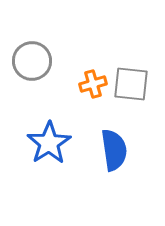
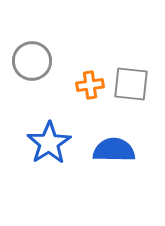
orange cross: moved 3 px left, 1 px down; rotated 8 degrees clockwise
blue semicircle: rotated 81 degrees counterclockwise
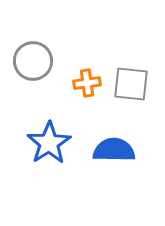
gray circle: moved 1 px right
orange cross: moved 3 px left, 2 px up
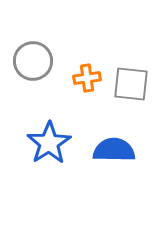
orange cross: moved 5 px up
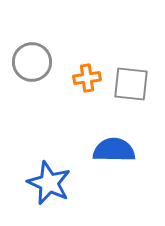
gray circle: moved 1 px left, 1 px down
blue star: moved 40 px down; rotated 15 degrees counterclockwise
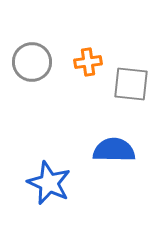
orange cross: moved 1 px right, 16 px up
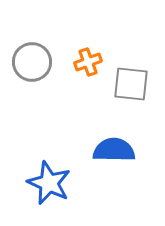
orange cross: rotated 12 degrees counterclockwise
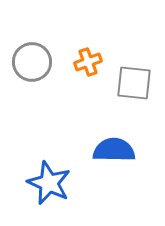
gray square: moved 3 px right, 1 px up
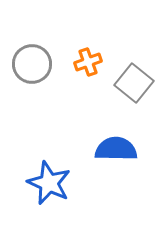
gray circle: moved 2 px down
gray square: rotated 33 degrees clockwise
blue semicircle: moved 2 px right, 1 px up
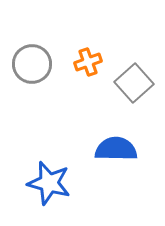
gray square: rotated 9 degrees clockwise
blue star: rotated 9 degrees counterclockwise
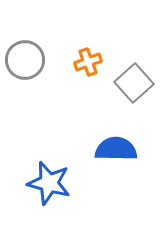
gray circle: moved 7 px left, 4 px up
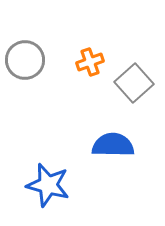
orange cross: moved 2 px right
blue semicircle: moved 3 px left, 4 px up
blue star: moved 1 px left, 2 px down
